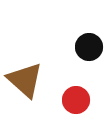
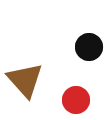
brown triangle: rotated 6 degrees clockwise
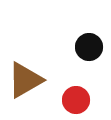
brown triangle: rotated 42 degrees clockwise
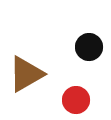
brown triangle: moved 1 px right, 6 px up
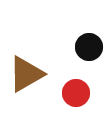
red circle: moved 7 px up
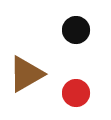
black circle: moved 13 px left, 17 px up
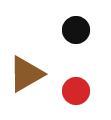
red circle: moved 2 px up
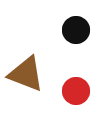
brown triangle: rotated 51 degrees clockwise
